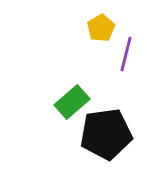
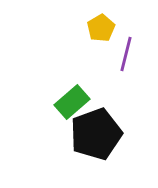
black pentagon: moved 10 px left; rotated 12 degrees counterclockwise
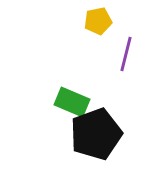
yellow pentagon: moved 3 px left, 7 px up; rotated 20 degrees clockwise
green rectangle: rotated 64 degrees clockwise
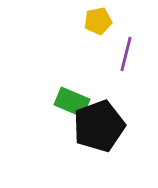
black pentagon: moved 3 px right, 8 px up
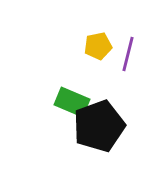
yellow pentagon: moved 25 px down
purple line: moved 2 px right
